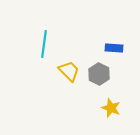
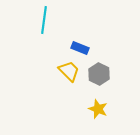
cyan line: moved 24 px up
blue rectangle: moved 34 px left; rotated 18 degrees clockwise
yellow star: moved 13 px left, 1 px down
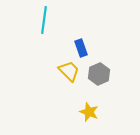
blue rectangle: moved 1 px right; rotated 48 degrees clockwise
gray hexagon: rotated 10 degrees clockwise
yellow star: moved 9 px left, 3 px down
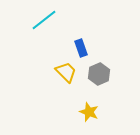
cyan line: rotated 44 degrees clockwise
yellow trapezoid: moved 3 px left, 1 px down
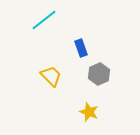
yellow trapezoid: moved 15 px left, 4 px down
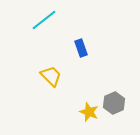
gray hexagon: moved 15 px right, 29 px down
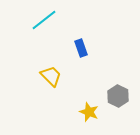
gray hexagon: moved 4 px right, 7 px up; rotated 10 degrees counterclockwise
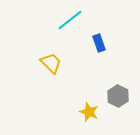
cyan line: moved 26 px right
blue rectangle: moved 18 px right, 5 px up
yellow trapezoid: moved 13 px up
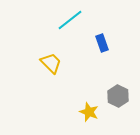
blue rectangle: moved 3 px right
